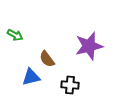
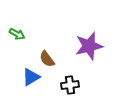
green arrow: moved 2 px right, 1 px up
blue triangle: rotated 18 degrees counterclockwise
black cross: rotated 12 degrees counterclockwise
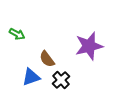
blue triangle: rotated 12 degrees clockwise
black cross: moved 9 px left, 5 px up; rotated 36 degrees counterclockwise
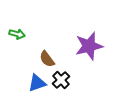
green arrow: rotated 14 degrees counterclockwise
blue triangle: moved 6 px right, 6 px down
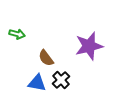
brown semicircle: moved 1 px left, 1 px up
blue triangle: rotated 30 degrees clockwise
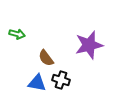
purple star: moved 1 px up
black cross: rotated 30 degrees counterclockwise
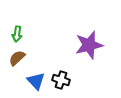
green arrow: rotated 84 degrees clockwise
brown semicircle: moved 29 px left; rotated 84 degrees clockwise
blue triangle: moved 1 px left, 2 px up; rotated 36 degrees clockwise
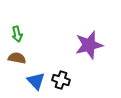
green arrow: rotated 21 degrees counterclockwise
brown semicircle: rotated 54 degrees clockwise
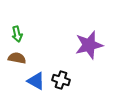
blue triangle: rotated 18 degrees counterclockwise
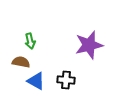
green arrow: moved 13 px right, 7 px down
brown semicircle: moved 4 px right, 4 px down
black cross: moved 5 px right; rotated 12 degrees counterclockwise
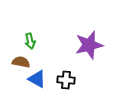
blue triangle: moved 1 px right, 2 px up
